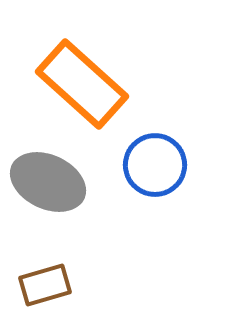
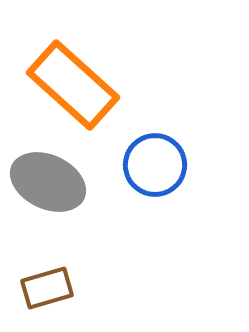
orange rectangle: moved 9 px left, 1 px down
brown rectangle: moved 2 px right, 3 px down
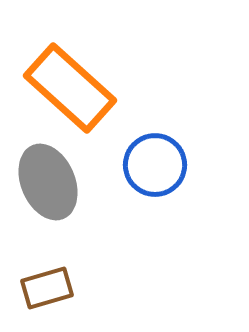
orange rectangle: moved 3 px left, 3 px down
gray ellipse: rotated 42 degrees clockwise
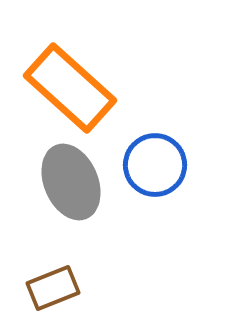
gray ellipse: moved 23 px right
brown rectangle: moved 6 px right; rotated 6 degrees counterclockwise
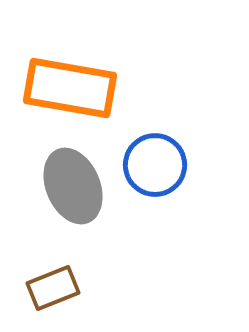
orange rectangle: rotated 32 degrees counterclockwise
gray ellipse: moved 2 px right, 4 px down
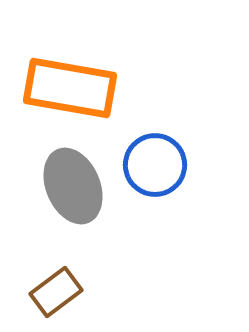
brown rectangle: moved 3 px right, 4 px down; rotated 15 degrees counterclockwise
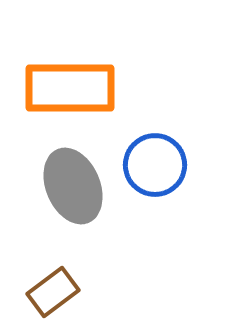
orange rectangle: rotated 10 degrees counterclockwise
brown rectangle: moved 3 px left
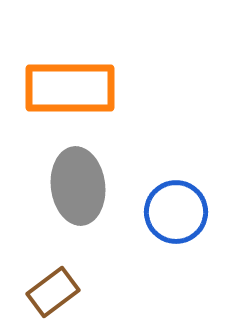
blue circle: moved 21 px right, 47 px down
gray ellipse: moved 5 px right; rotated 16 degrees clockwise
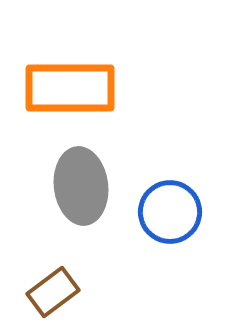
gray ellipse: moved 3 px right
blue circle: moved 6 px left
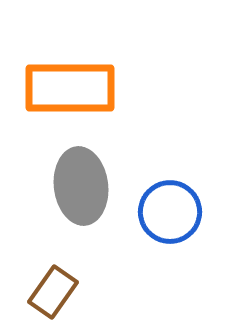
brown rectangle: rotated 18 degrees counterclockwise
